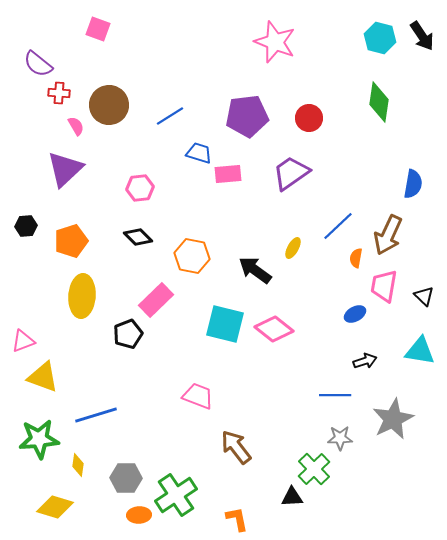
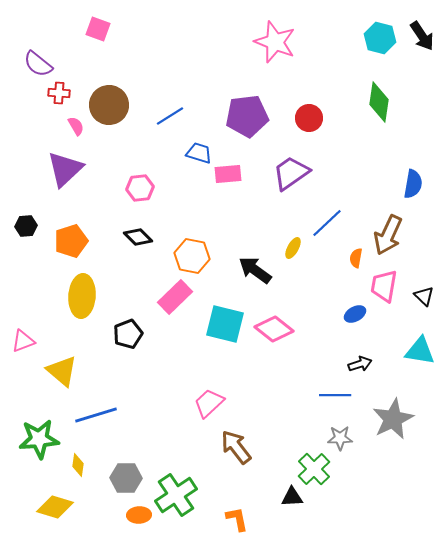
blue line at (338, 226): moved 11 px left, 3 px up
pink rectangle at (156, 300): moved 19 px right, 3 px up
black arrow at (365, 361): moved 5 px left, 3 px down
yellow triangle at (43, 377): moved 19 px right, 6 px up; rotated 20 degrees clockwise
pink trapezoid at (198, 396): moved 11 px right, 7 px down; rotated 64 degrees counterclockwise
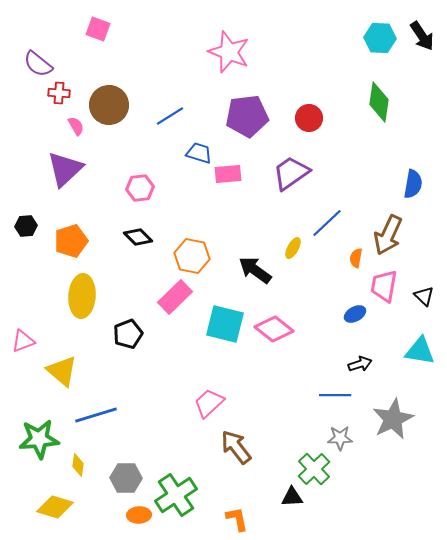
cyan hexagon at (380, 38): rotated 12 degrees counterclockwise
pink star at (275, 42): moved 46 px left, 10 px down
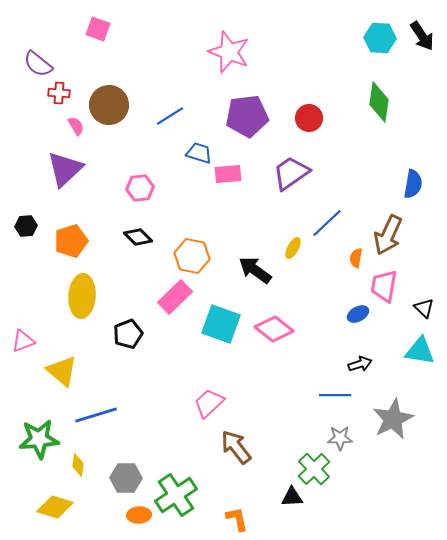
black triangle at (424, 296): moved 12 px down
blue ellipse at (355, 314): moved 3 px right
cyan square at (225, 324): moved 4 px left; rotated 6 degrees clockwise
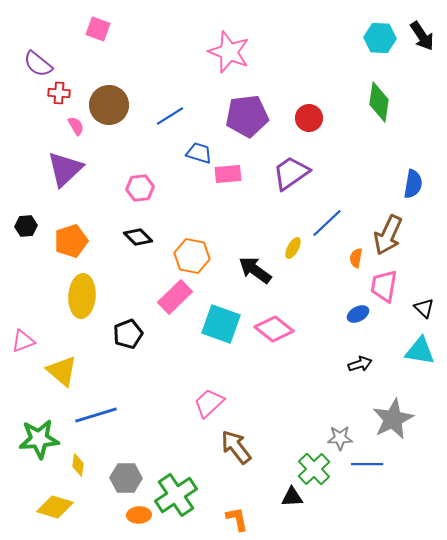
blue line at (335, 395): moved 32 px right, 69 px down
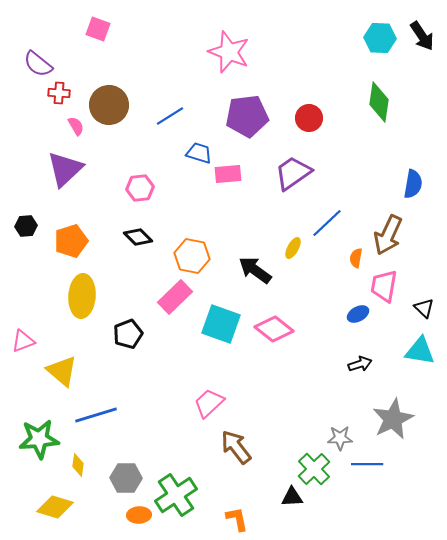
purple trapezoid at (291, 173): moved 2 px right
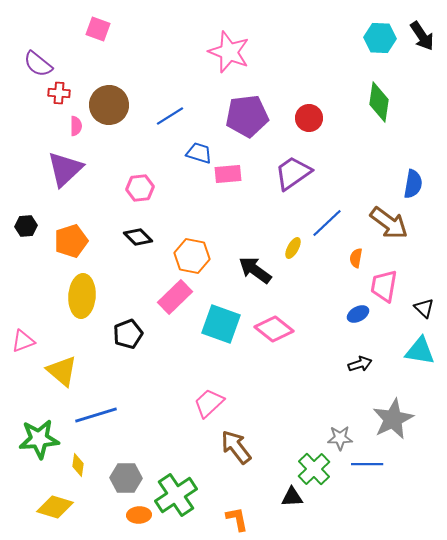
pink semicircle at (76, 126): rotated 30 degrees clockwise
brown arrow at (388, 235): moved 1 px right, 12 px up; rotated 78 degrees counterclockwise
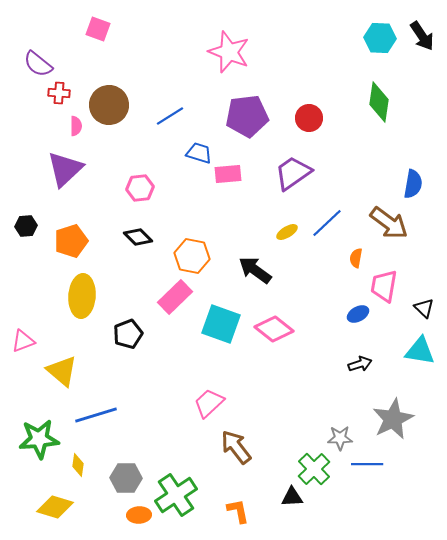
yellow ellipse at (293, 248): moved 6 px left, 16 px up; rotated 30 degrees clockwise
orange L-shape at (237, 519): moved 1 px right, 8 px up
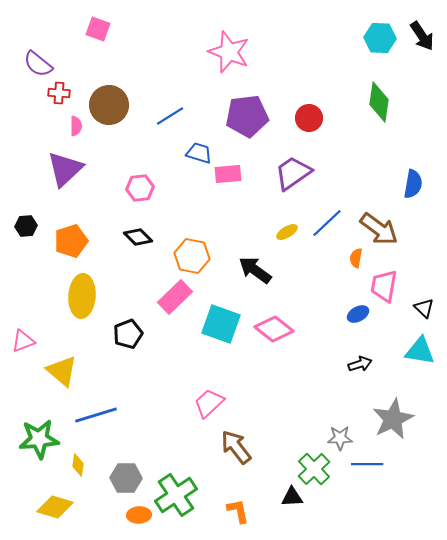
brown arrow at (389, 223): moved 10 px left, 6 px down
